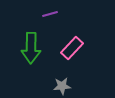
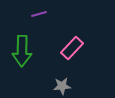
purple line: moved 11 px left
green arrow: moved 9 px left, 3 px down
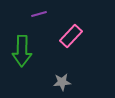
pink rectangle: moved 1 px left, 12 px up
gray star: moved 4 px up
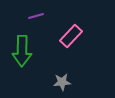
purple line: moved 3 px left, 2 px down
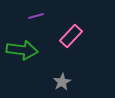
green arrow: moved 1 px up; rotated 84 degrees counterclockwise
gray star: rotated 24 degrees counterclockwise
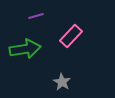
green arrow: moved 3 px right, 1 px up; rotated 16 degrees counterclockwise
gray star: rotated 12 degrees counterclockwise
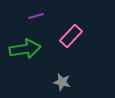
gray star: rotated 18 degrees counterclockwise
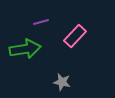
purple line: moved 5 px right, 6 px down
pink rectangle: moved 4 px right
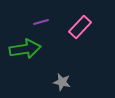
pink rectangle: moved 5 px right, 9 px up
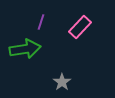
purple line: rotated 56 degrees counterclockwise
gray star: rotated 24 degrees clockwise
